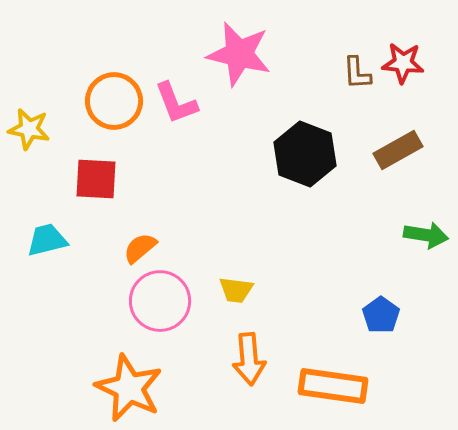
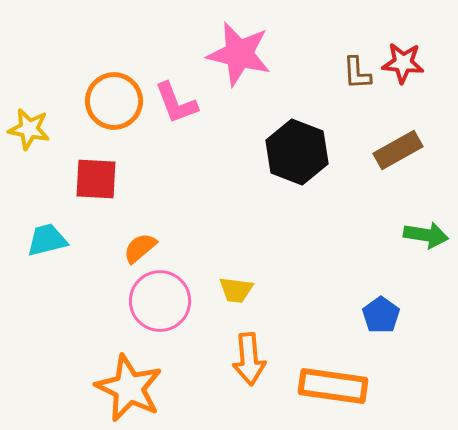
black hexagon: moved 8 px left, 2 px up
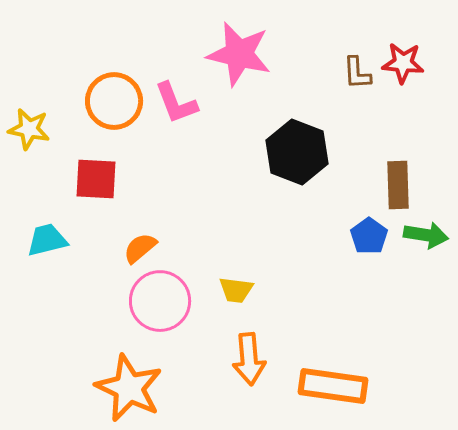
brown rectangle: moved 35 px down; rotated 63 degrees counterclockwise
blue pentagon: moved 12 px left, 79 px up
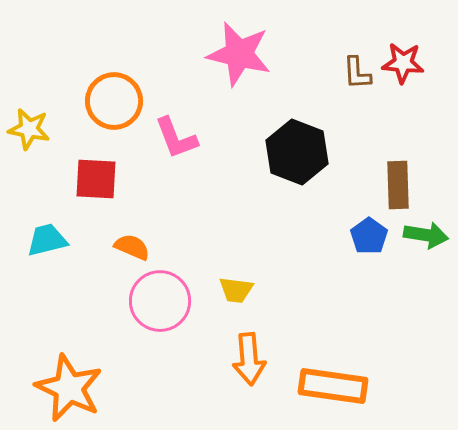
pink L-shape: moved 35 px down
orange semicircle: moved 8 px left, 1 px up; rotated 63 degrees clockwise
orange star: moved 60 px left
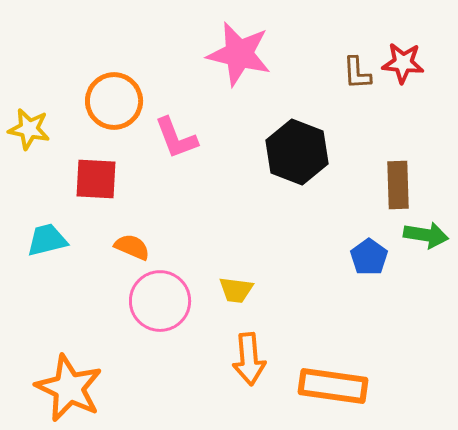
blue pentagon: moved 21 px down
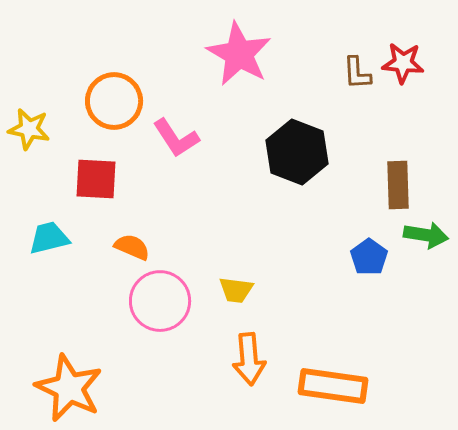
pink star: rotated 16 degrees clockwise
pink L-shape: rotated 12 degrees counterclockwise
cyan trapezoid: moved 2 px right, 2 px up
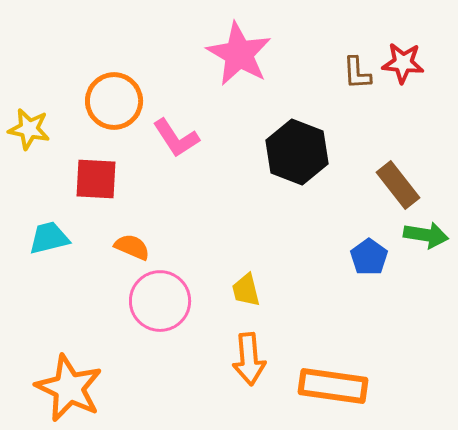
brown rectangle: rotated 36 degrees counterclockwise
yellow trapezoid: moved 10 px right; rotated 69 degrees clockwise
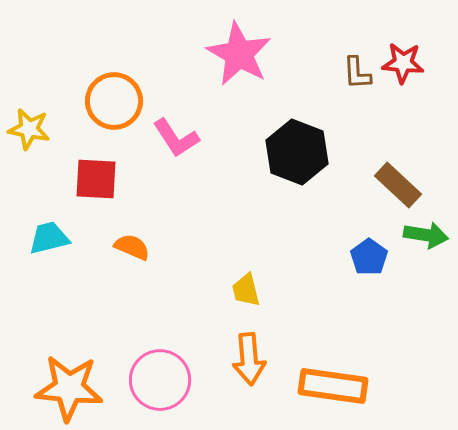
brown rectangle: rotated 9 degrees counterclockwise
pink circle: moved 79 px down
orange star: rotated 20 degrees counterclockwise
